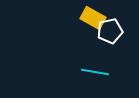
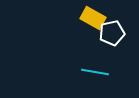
white pentagon: moved 2 px right, 2 px down
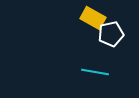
white pentagon: moved 1 px left, 1 px down
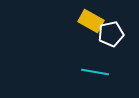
yellow rectangle: moved 2 px left, 3 px down
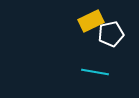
yellow rectangle: rotated 55 degrees counterclockwise
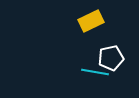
white pentagon: moved 24 px down
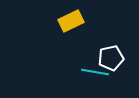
yellow rectangle: moved 20 px left
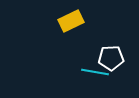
white pentagon: rotated 10 degrees clockwise
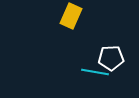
yellow rectangle: moved 5 px up; rotated 40 degrees counterclockwise
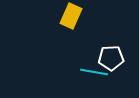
cyan line: moved 1 px left
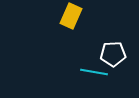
white pentagon: moved 2 px right, 4 px up
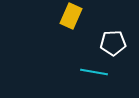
white pentagon: moved 11 px up
